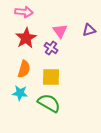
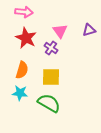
red star: rotated 15 degrees counterclockwise
orange semicircle: moved 2 px left, 1 px down
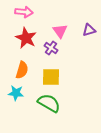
cyan star: moved 4 px left
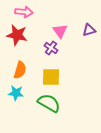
red star: moved 9 px left, 3 px up; rotated 15 degrees counterclockwise
orange semicircle: moved 2 px left
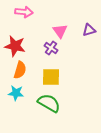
red star: moved 2 px left, 11 px down
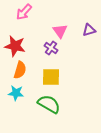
pink arrow: rotated 126 degrees clockwise
green semicircle: moved 1 px down
